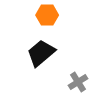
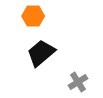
orange hexagon: moved 14 px left, 1 px down
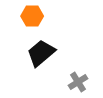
orange hexagon: moved 1 px left
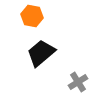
orange hexagon: rotated 10 degrees clockwise
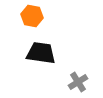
black trapezoid: rotated 48 degrees clockwise
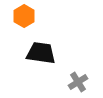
orange hexagon: moved 8 px left; rotated 20 degrees clockwise
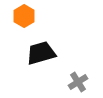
black trapezoid: rotated 24 degrees counterclockwise
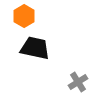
black trapezoid: moved 6 px left, 5 px up; rotated 28 degrees clockwise
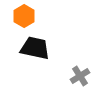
gray cross: moved 2 px right, 6 px up
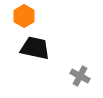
gray cross: rotated 30 degrees counterclockwise
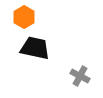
orange hexagon: moved 1 px down
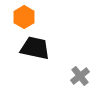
gray cross: rotated 24 degrees clockwise
